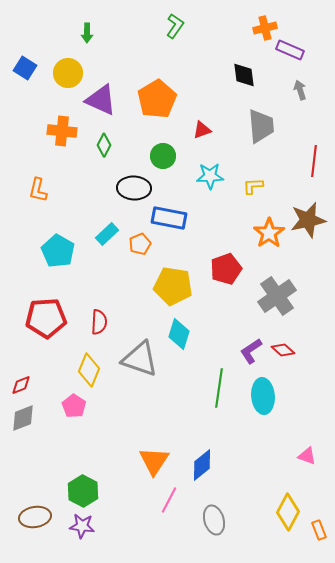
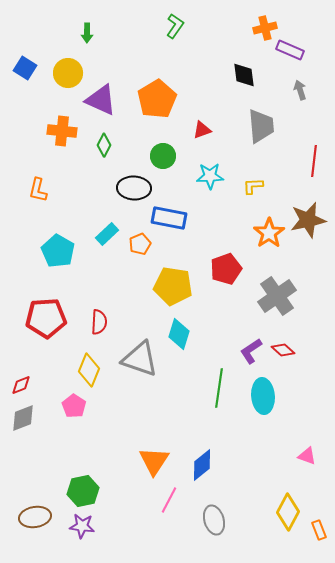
green hexagon at (83, 491): rotated 20 degrees clockwise
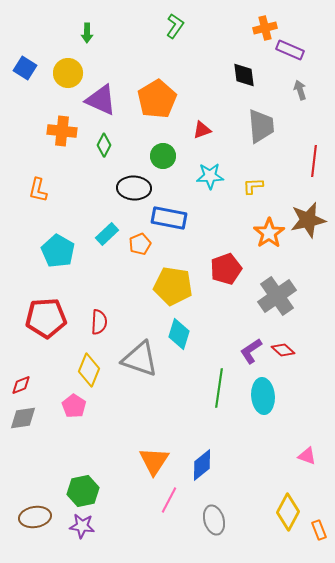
gray diamond at (23, 418): rotated 12 degrees clockwise
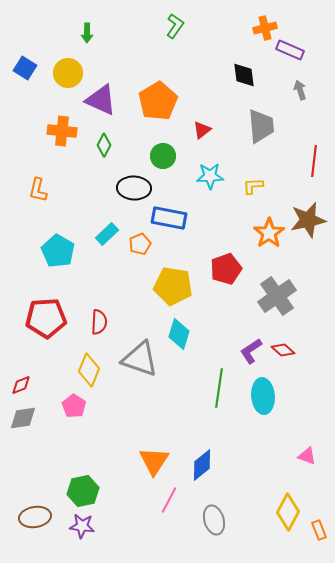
orange pentagon at (157, 99): moved 1 px right, 2 px down
red triangle at (202, 130): rotated 18 degrees counterclockwise
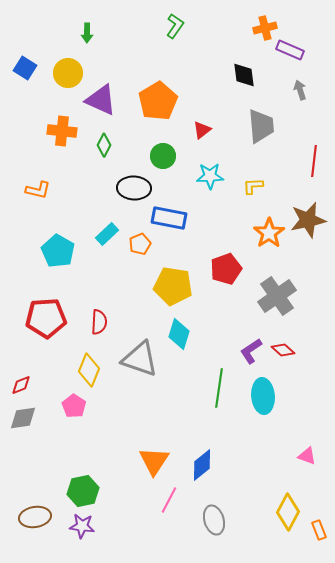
orange L-shape at (38, 190): rotated 90 degrees counterclockwise
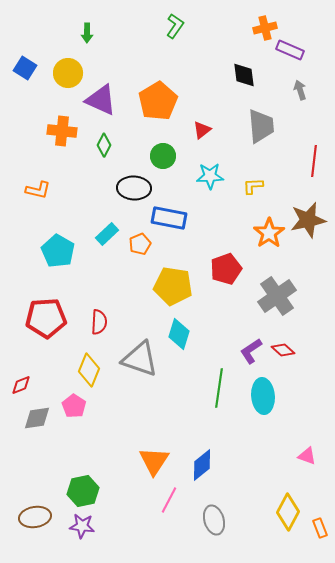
gray diamond at (23, 418): moved 14 px right
orange rectangle at (319, 530): moved 1 px right, 2 px up
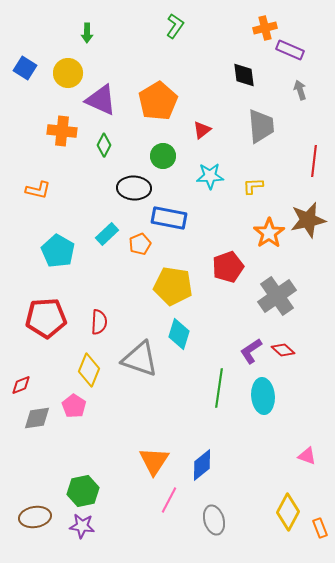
red pentagon at (226, 269): moved 2 px right, 2 px up
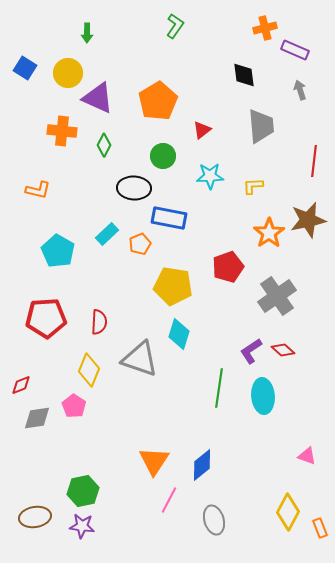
purple rectangle at (290, 50): moved 5 px right
purple triangle at (101, 100): moved 3 px left, 2 px up
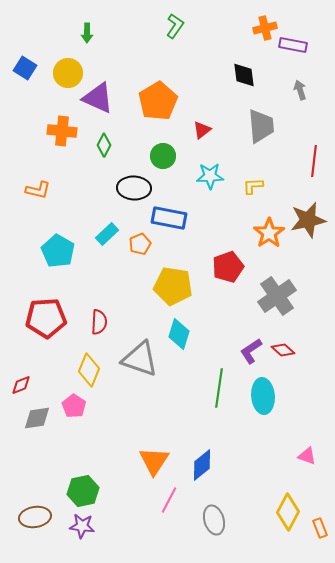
purple rectangle at (295, 50): moved 2 px left, 5 px up; rotated 12 degrees counterclockwise
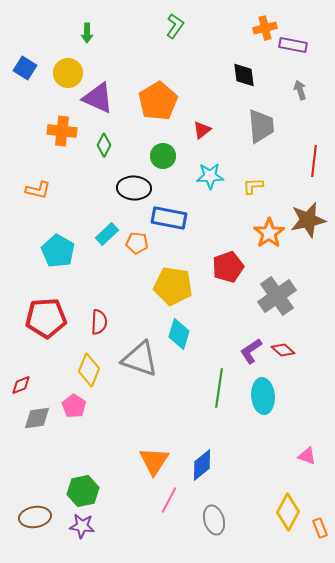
orange pentagon at (140, 244): moved 3 px left, 1 px up; rotated 30 degrees clockwise
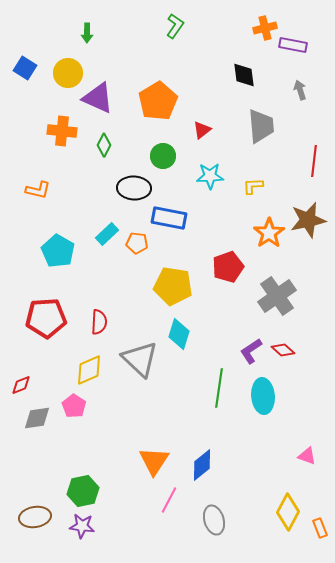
gray triangle at (140, 359): rotated 24 degrees clockwise
yellow diamond at (89, 370): rotated 44 degrees clockwise
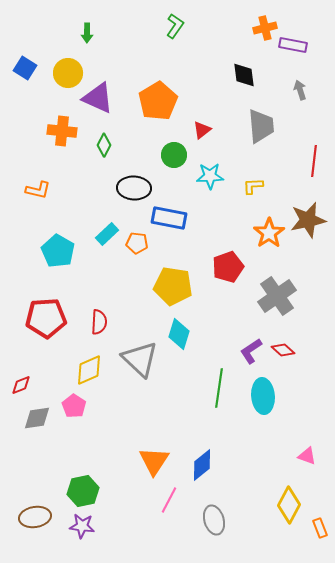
green circle at (163, 156): moved 11 px right, 1 px up
yellow diamond at (288, 512): moved 1 px right, 7 px up
